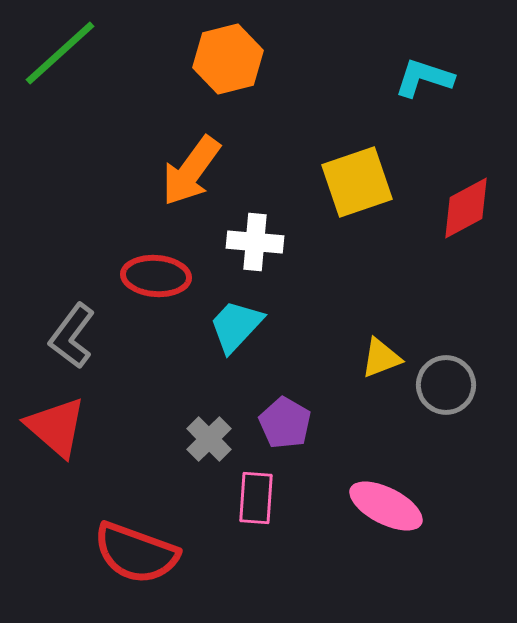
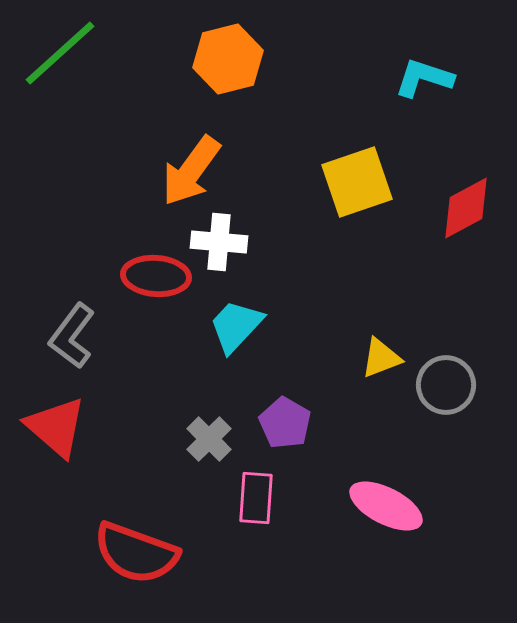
white cross: moved 36 px left
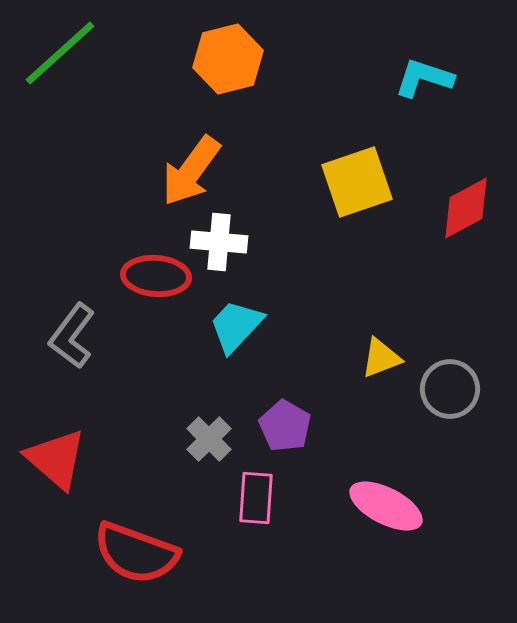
gray circle: moved 4 px right, 4 px down
purple pentagon: moved 3 px down
red triangle: moved 32 px down
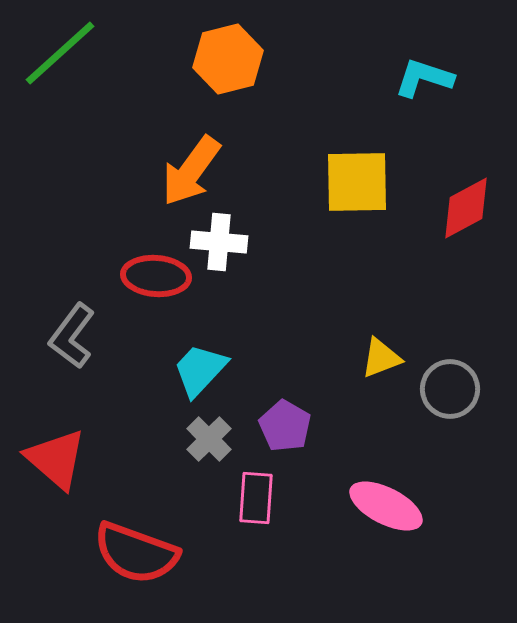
yellow square: rotated 18 degrees clockwise
cyan trapezoid: moved 36 px left, 44 px down
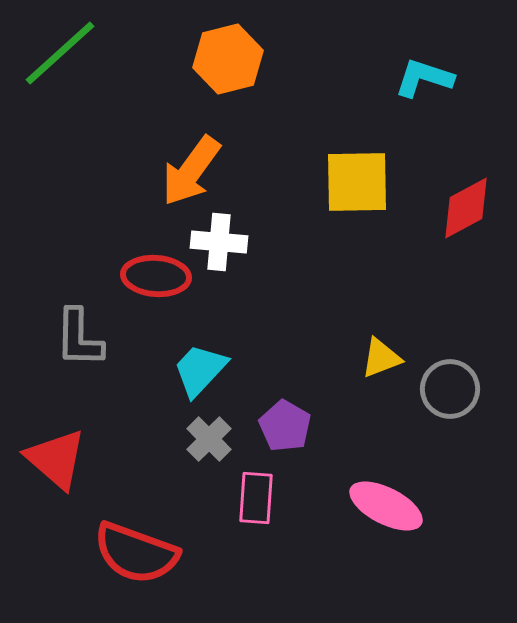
gray L-shape: moved 7 px right, 2 px down; rotated 36 degrees counterclockwise
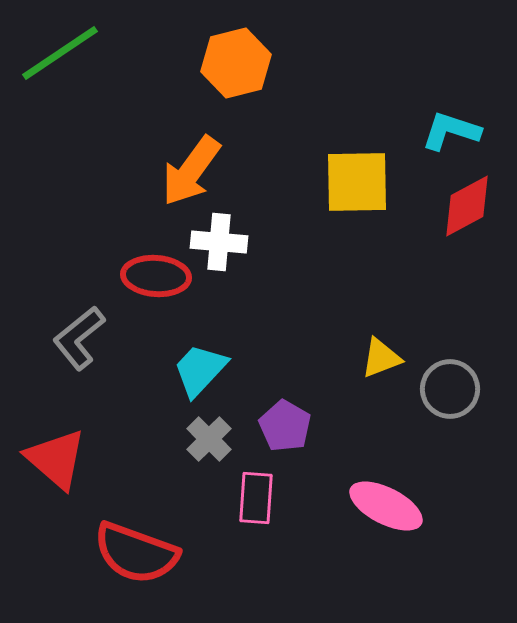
green line: rotated 8 degrees clockwise
orange hexagon: moved 8 px right, 4 px down
cyan L-shape: moved 27 px right, 53 px down
red diamond: moved 1 px right, 2 px up
gray L-shape: rotated 50 degrees clockwise
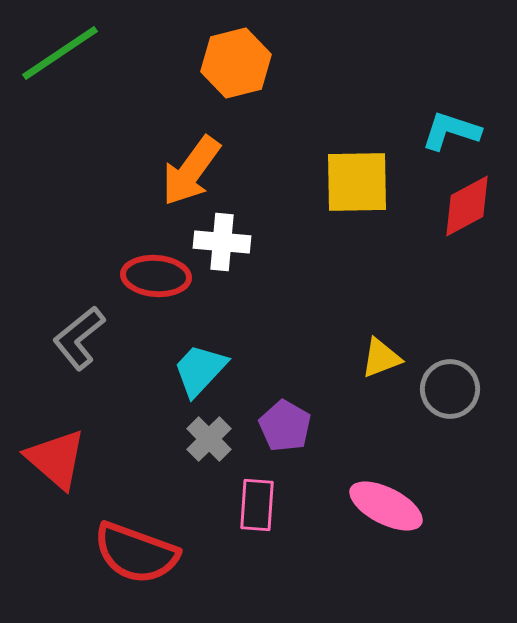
white cross: moved 3 px right
pink rectangle: moved 1 px right, 7 px down
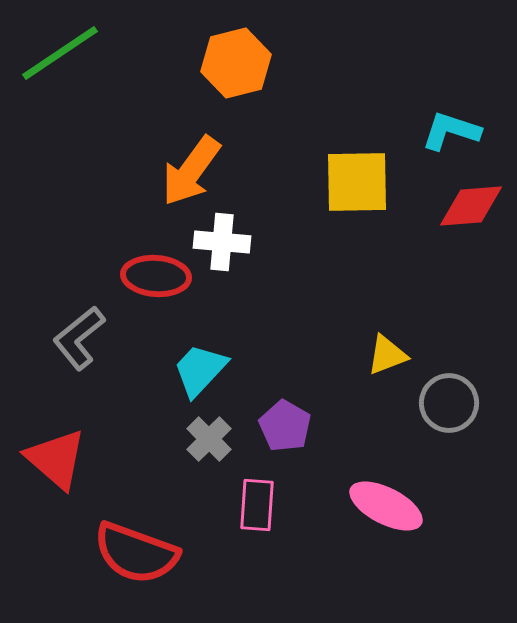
red diamond: moved 4 px right; rotated 24 degrees clockwise
yellow triangle: moved 6 px right, 3 px up
gray circle: moved 1 px left, 14 px down
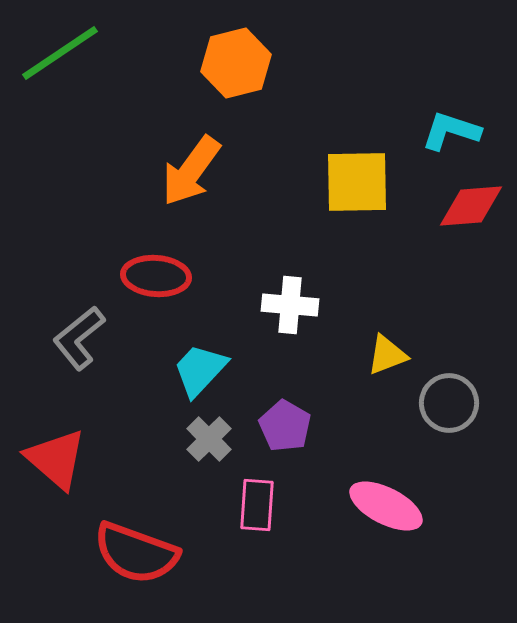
white cross: moved 68 px right, 63 px down
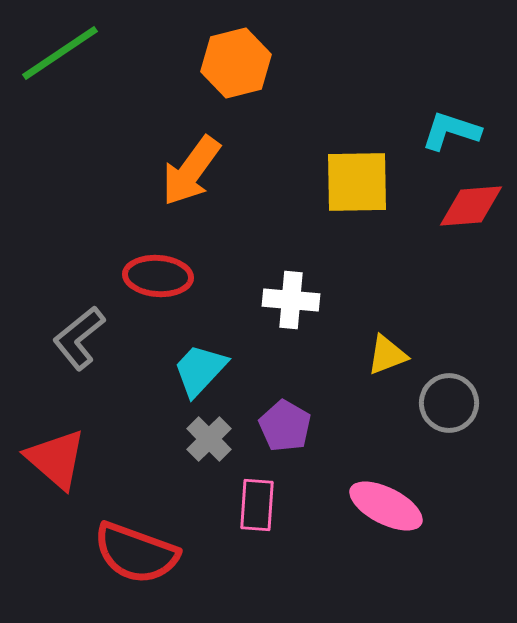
red ellipse: moved 2 px right
white cross: moved 1 px right, 5 px up
